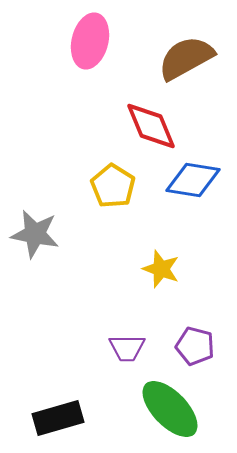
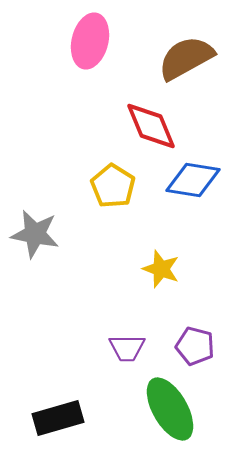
green ellipse: rotated 14 degrees clockwise
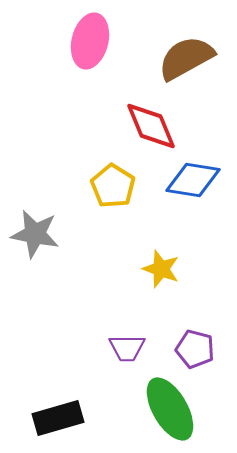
purple pentagon: moved 3 px down
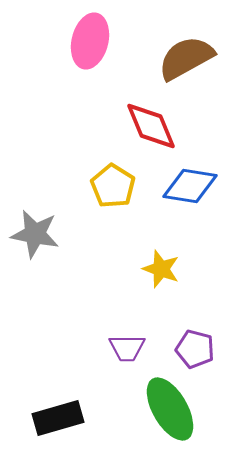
blue diamond: moved 3 px left, 6 px down
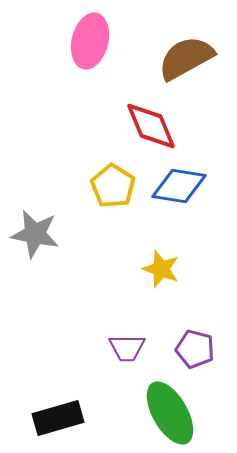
blue diamond: moved 11 px left
green ellipse: moved 4 px down
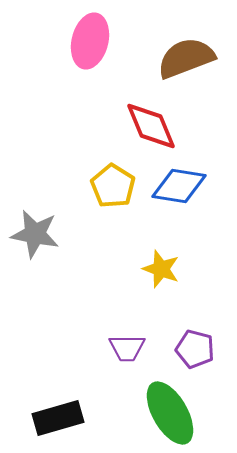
brown semicircle: rotated 8 degrees clockwise
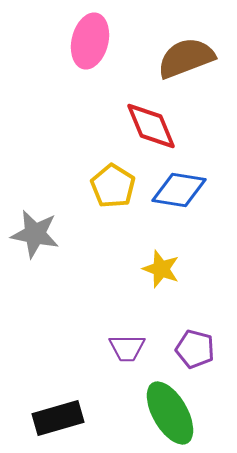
blue diamond: moved 4 px down
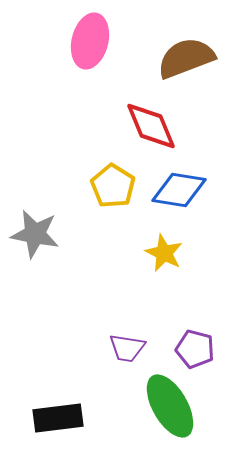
yellow star: moved 3 px right, 16 px up; rotated 6 degrees clockwise
purple trapezoid: rotated 9 degrees clockwise
green ellipse: moved 7 px up
black rectangle: rotated 9 degrees clockwise
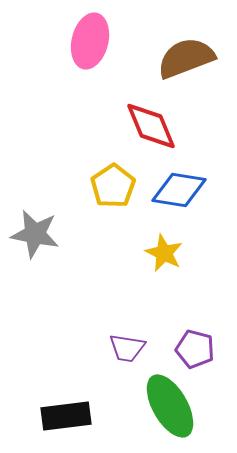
yellow pentagon: rotated 6 degrees clockwise
black rectangle: moved 8 px right, 2 px up
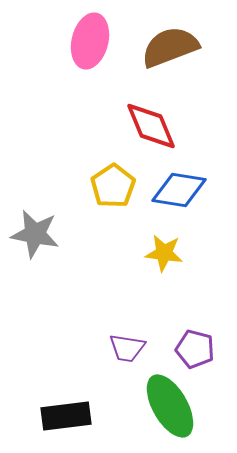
brown semicircle: moved 16 px left, 11 px up
yellow star: rotated 18 degrees counterclockwise
